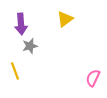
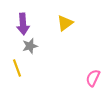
yellow triangle: moved 4 px down
purple arrow: moved 2 px right
yellow line: moved 2 px right, 3 px up
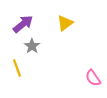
purple arrow: rotated 125 degrees counterclockwise
gray star: moved 2 px right; rotated 21 degrees counterclockwise
pink semicircle: rotated 60 degrees counterclockwise
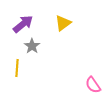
yellow triangle: moved 2 px left
yellow line: rotated 24 degrees clockwise
pink semicircle: moved 7 px down
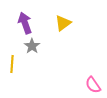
purple arrow: moved 2 px right, 1 px up; rotated 70 degrees counterclockwise
yellow line: moved 5 px left, 4 px up
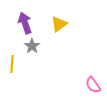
yellow triangle: moved 4 px left, 1 px down
